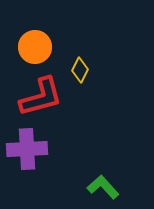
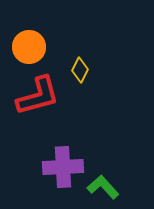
orange circle: moved 6 px left
red L-shape: moved 3 px left, 1 px up
purple cross: moved 36 px right, 18 px down
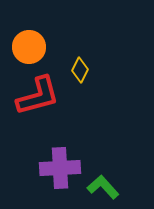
purple cross: moved 3 px left, 1 px down
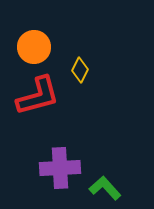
orange circle: moved 5 px right
green L-shape: moved 2 px right, 1 px down
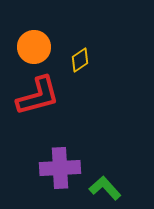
yellow diamond: moved 10 px up; rotated 30 degrees clockwise
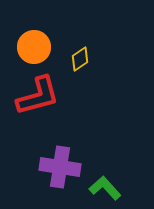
yellow diamond: moved 1 px up
purple cross: moved 1 px up; rotated 12 degrees clockwise
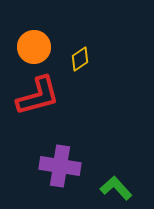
purple cross: moved 1 px up
green L-shape: moved 11 px right
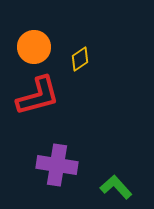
purple cross: moved 3 px left, 1 px up
green L-shape: moved 1 px up
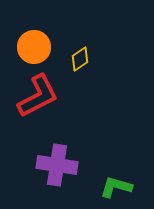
red L-shape: rotated 12 degrees counterclockwise
green L-shape: rotated 32 degrees counterclockwise
